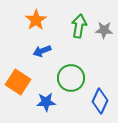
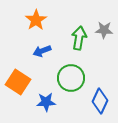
green arrow: moved 12 px down
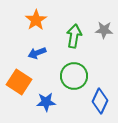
green arrow: moved 5 px left, 2 px up
blue arrow: moved 5 px left, 2 px down
green circle: moved 3 px right, 2 px up
orange square: moved 1 px right
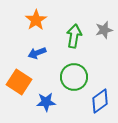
gray star: rotated 18 degrees counterclockwise
green circle: moved 1 px down
blue diamond: rotated 30 degrees clockwise
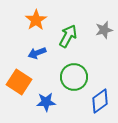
green arrow: moved 6 px left; rotated 20 degrees clockwise
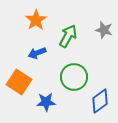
gray star: rotated 30 degrees clockwise
